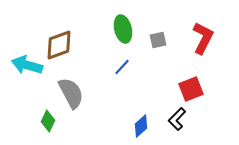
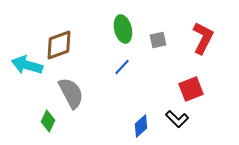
black L-shape: rotated 90 degrees counterclockwise
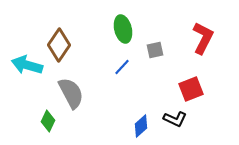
gray square: moved 3 px left, 10 px down
brown diamond: rotated 36 degrees counterclockwise
black L-shape: moved 2 px left; rotated 20 degrees counterclockwise
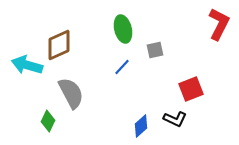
red L-shape: moved 16 px right, 14 px up
brown diamond: rotated 32 degrees clockwise
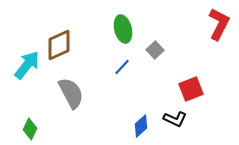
gray square: rotated 30 degrees counterclockwise
cyan arrow: rotated 112 degrees clockwise
green diamond: moved 18 px left, 8 px down
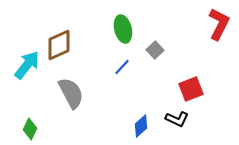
black L-shape: moved 2 px right
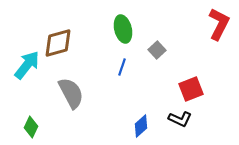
brown diamond: moved 1 px left, 2 px up; rotated 8 degrees clockwise
gray square: moved 2 px right
blue line: rotated 24 degrees counterclockwise
black L-shape: moved 3 px right
green diamond: moved 1 px right, 2 px up
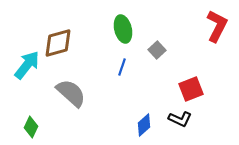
red L-shape: moved 2 px left, 2 px down
gray semicircle: rotated 20 degrees counterclockwise
blue diamond: moved 3 px right, 1 px up
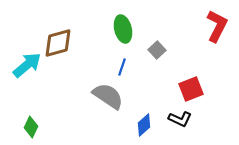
cyan arrow: rotated 12 degrees clockwise
gray semicircle: moved 37 px right, 3 px down; rotated 8 degrees counterclockwise
